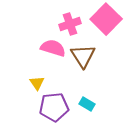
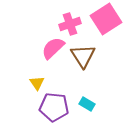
pink square: rotated 12 degrees clockwise
pink semicircle: rotated 60 degrees counterclockwise
purple pentagon: rotated 12 degrees clockwise
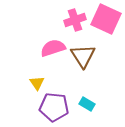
pink square: rotated 32 degrees counterclockwise
pink cross: moved 5 px right, 4 px up
pink semicircle: rotated 25 degrees clockwise
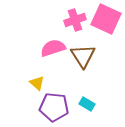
yellow triangle: rotated 14 degrees counterclockwise
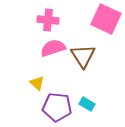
pink cross: moved 27 px left; rotated 25 degrees clockwise
purple pentagon: moved 3 px right
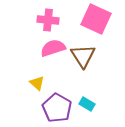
pink square: moved 10 px left
purple pentagon: moved 1 px down; rotated 24 degrees clockwise
